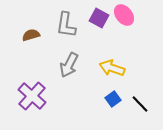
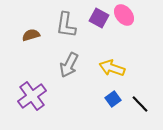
purple cross: rotated 12 degrees clockwise
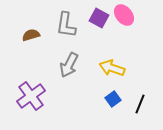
purple cross: moved 1 px left
black line: rotated 66 degrees clockwise
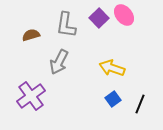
purple square: rotated 18 degrees clockwise
gray arrow: moved 10 px left, 3 px up
